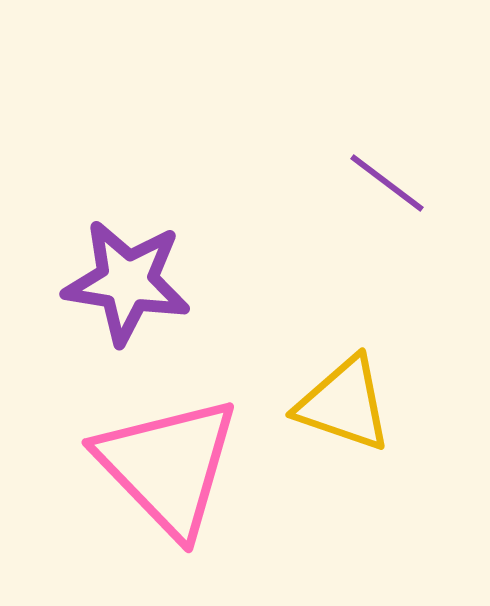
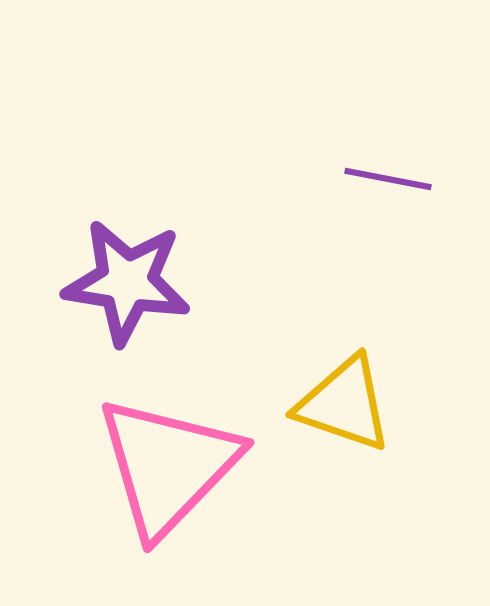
purple line: moved 1 px right, 4 px up; rotated 26 degrees counterclockwise
pink triangle: rotated 28 degrees clockwise
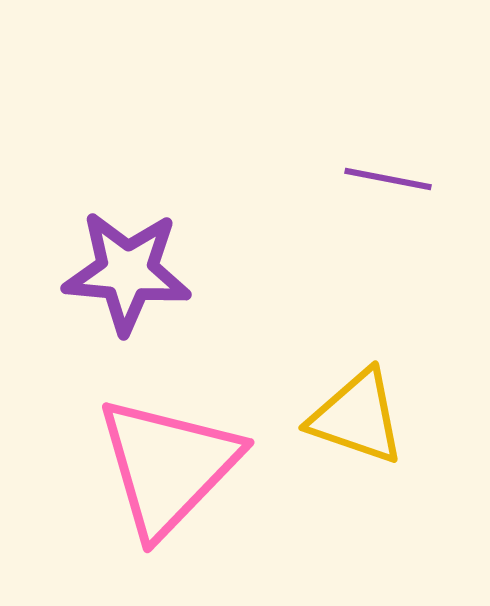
purple star: moved 10 px up; rotated 4 degrees counterclockwise
yellow triangle: moved 13 px right, 13 px down
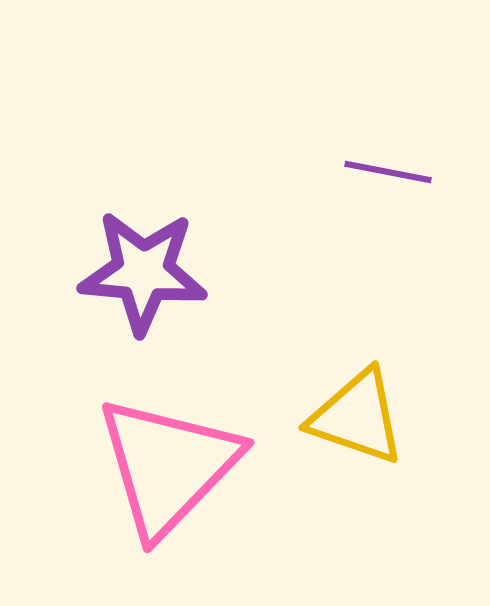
purple line: moved 7 px up
purple star: moved 16 px right
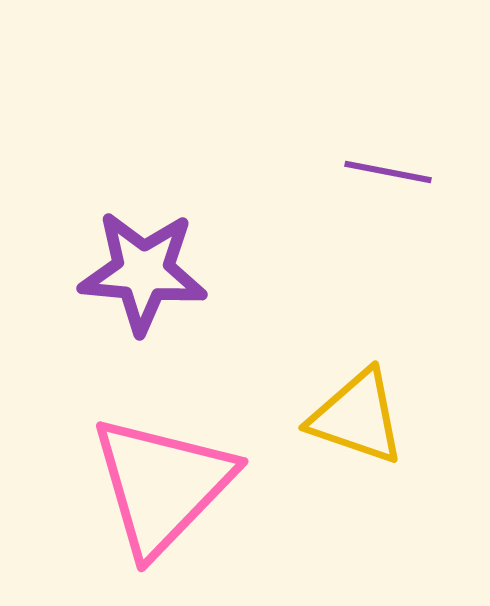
pink triangle: moved 6 px left, 19 px down
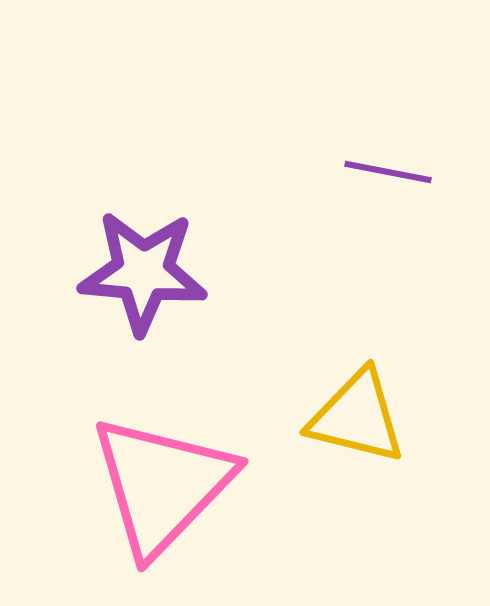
yellow triangle: rotated 5 degrees counterclockwise
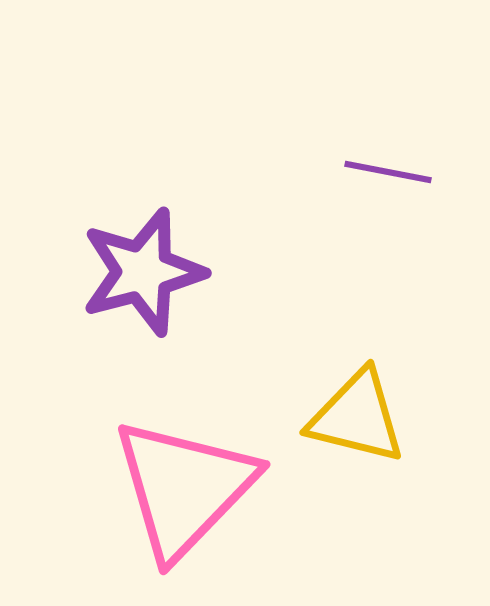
purple star: rotated 20 degrees counterclockwise
pink triangle: moved 22 px right, 3 px down
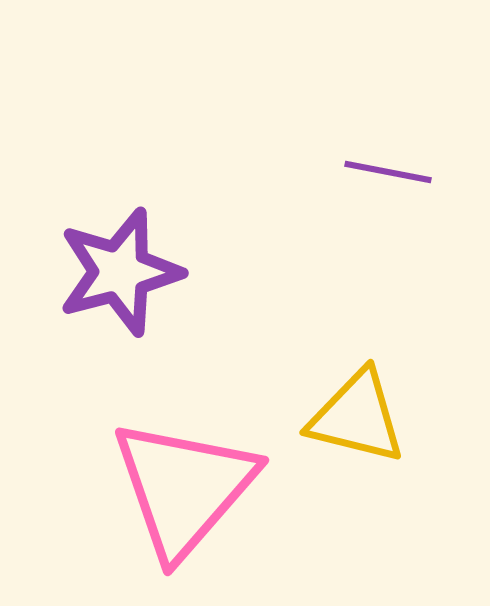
purple star: moved 23 px left
pink triangle: rotated 3 degrees counterclockwise
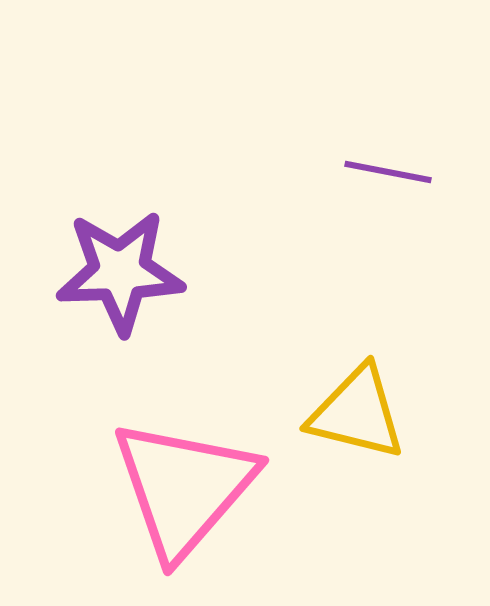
purple star: rotated 13 degrees clockwise
yellow triangle: moved 4 px up
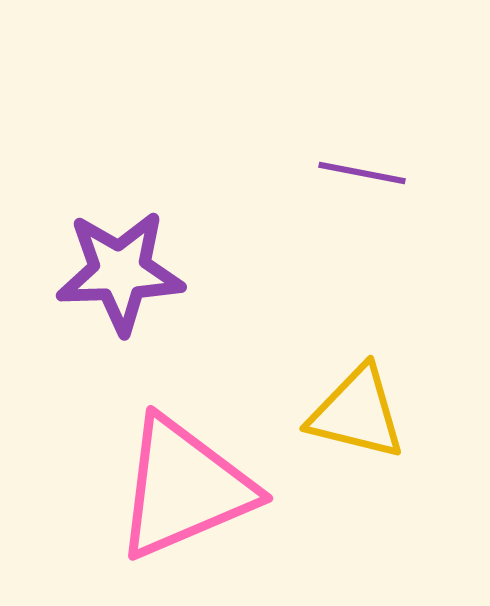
purple line: moved 26 px left, 1 px down
pink triangle: rotated 26 degrees clockwise
